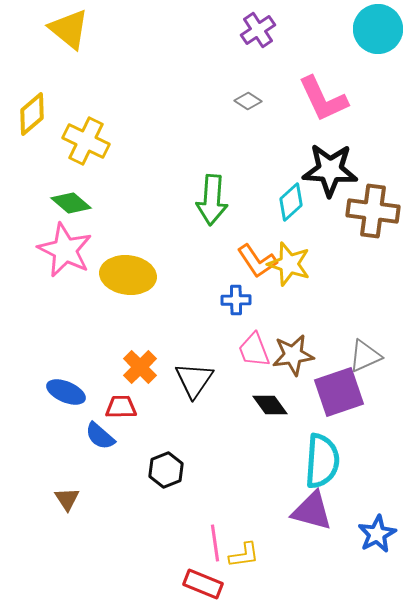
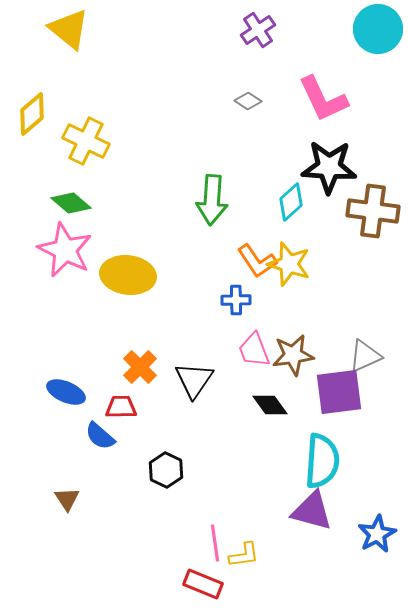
black star: moved 1 px left, 3 px up
purple square: rotated 12 degrees clockwise
black hexagon: rotated 12 degrees counterclockwise
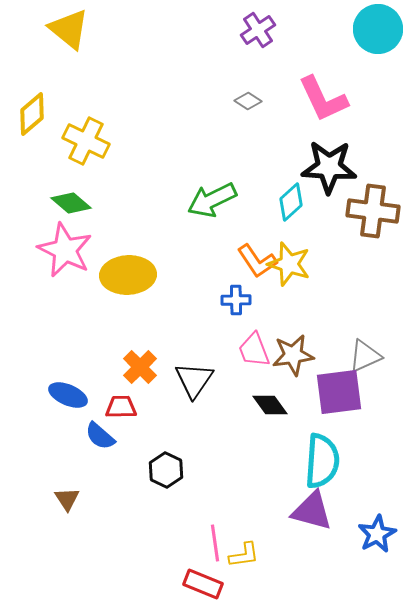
green arrow: rotated 60 degrees clockwise
yellow ellipse: rotated 10 degrees counterclockwise
blue ellipse: moved 2 px right, 3 px down
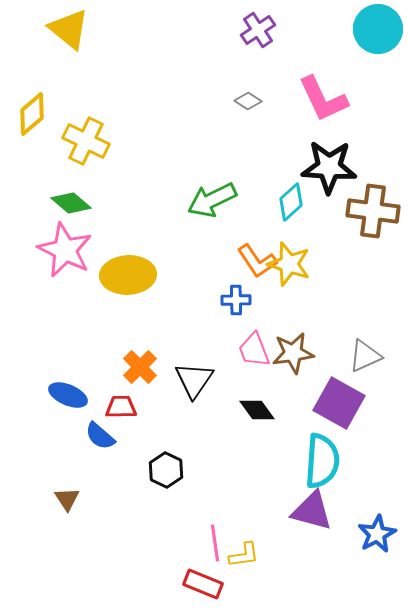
brown star: moved 2 px up
purple square: moved 11 px down; rotated 36 degrees clockwise
black diamond: moved 13 px left, 5 px down
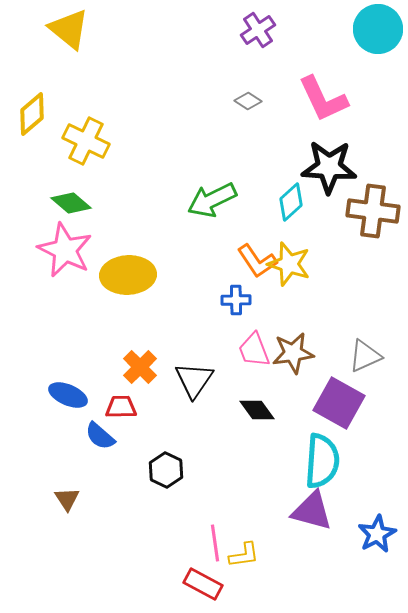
red rectangle: rotated 6 degrees clockwise
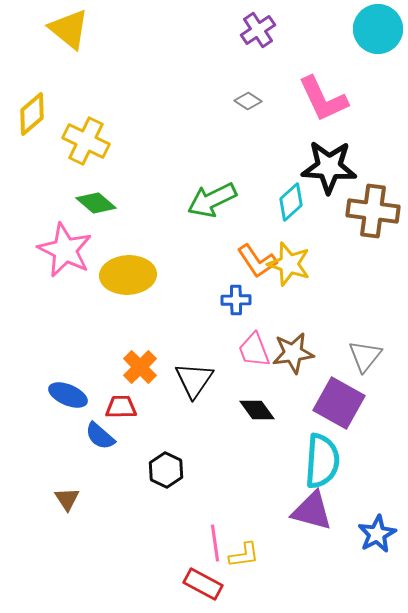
green diamond: moved 25 px right
gray triangle: rotated 27 degrees counterclockwise
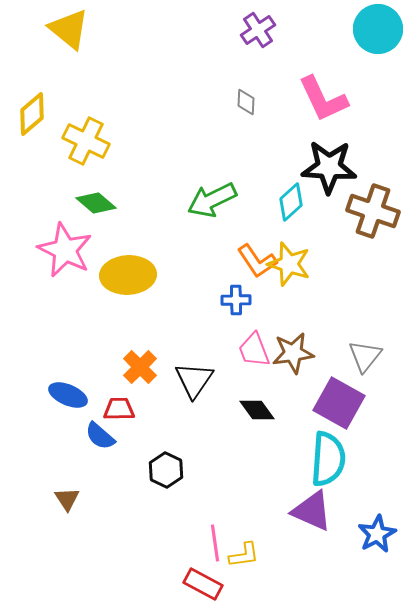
gray diamond: moved 2 px left, 1 px down; rotated 60 degrees clockwise
brown cross: rotated 12 degrees clockwise
red trapezoid: moved 2 px left, 2 px down
cyan semicircle: moved 6 px right, 2 px up
purple triangle: rotated 9 degrees clockwise
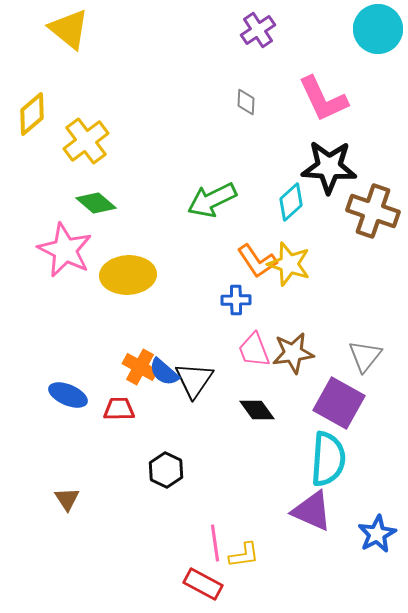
yellow cross: rotated 27 degrees clockwise
orange cross: rotated 16 degrees counterclockwise
blue semicircle: moved 64 px right, 64 px up
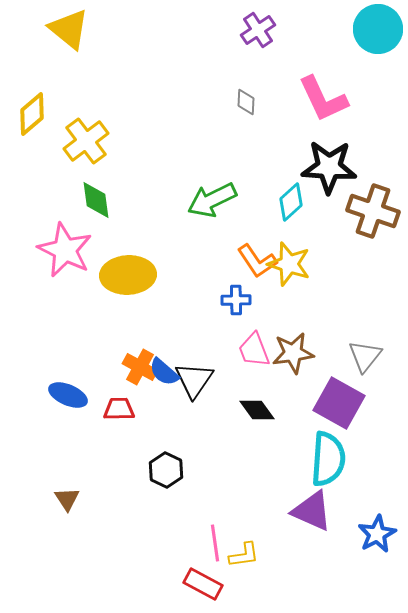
green diamond: moved 3 px up; rotated 42 degrees clockwise
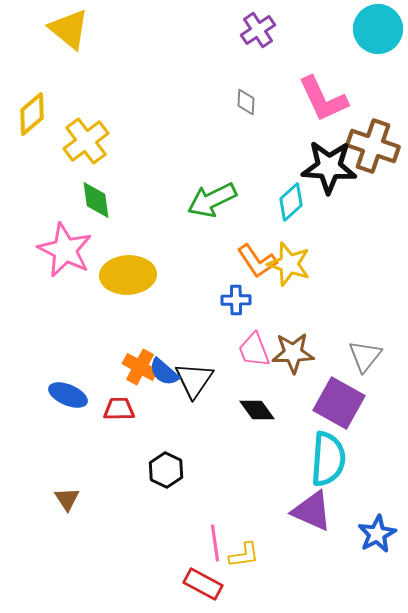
brown cross: moved 65 px up
brown star: rotated 6 degrees clockwise
